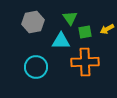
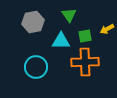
green triangle: moved 1 px left, 3 px up
green square: moved 4 px down
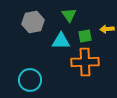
yellow arrow: rotated 24 degrees clockwise
cyan circle: moved 6 px left, 13 px down
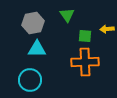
green triangle: moved 2 px left
gray hexagon: moved 1 px down
green square: rotated 16 degrees clockwise
cyan triangle: moved 24 px left, 8 px down
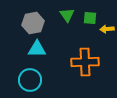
green square: moved 5 px right, 18 px up
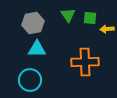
green triangle: moved 1 px right
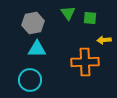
green triangle: moved 2 px up
yellow arrow: moved 3 px left, 11 px down
